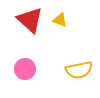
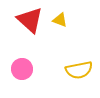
pink circle: moved 3 px left
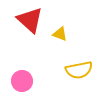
yellow triangle: moved 14 px down
pink circle: moved 12 px down
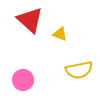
pink circle: moved 1 px right, 1 px up
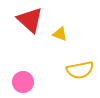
yellow semicircle: moved 1 px right
pink circle: moved 2 px down
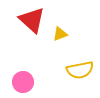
red triangle: moved 2 px right
yellow triangle: rotated 42 degrees counterclockwise
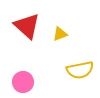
red triangle: moved 5 px left, 6 px down
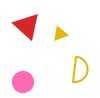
yellow semicircle: rotated 72 degrees counterclockwise
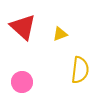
red triangle: moved 4 px left, 1 px down
pink circle: moved 1 px left
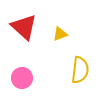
red triangle: moved 1 px right
pink circle: moved 4 px up
